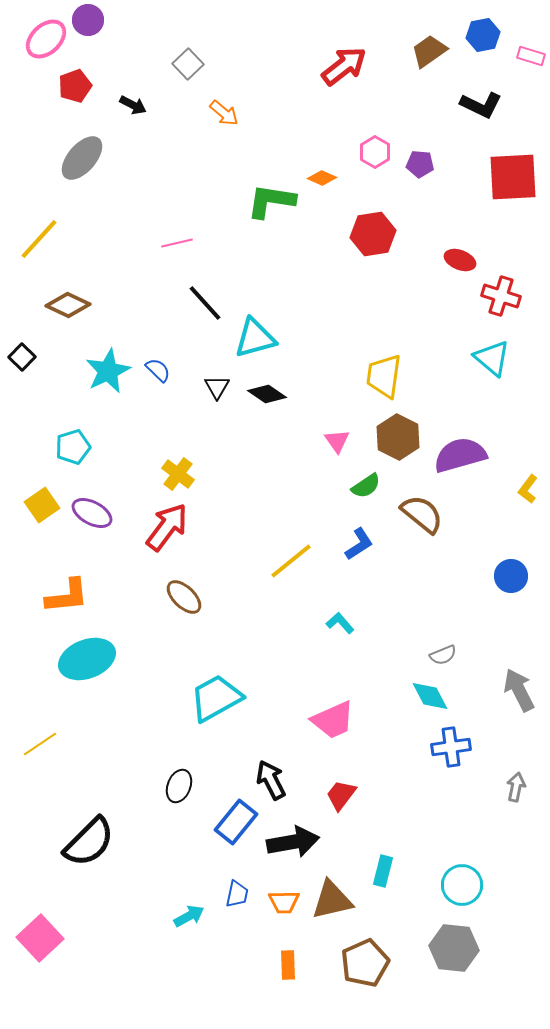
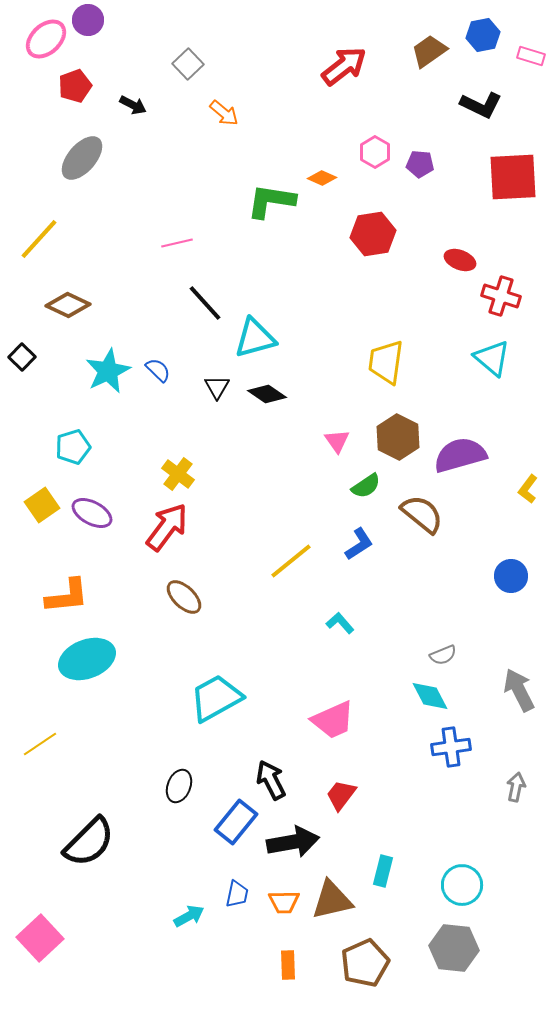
yellow trapezoid at (384, 376): moved 2 px right, 14 px up
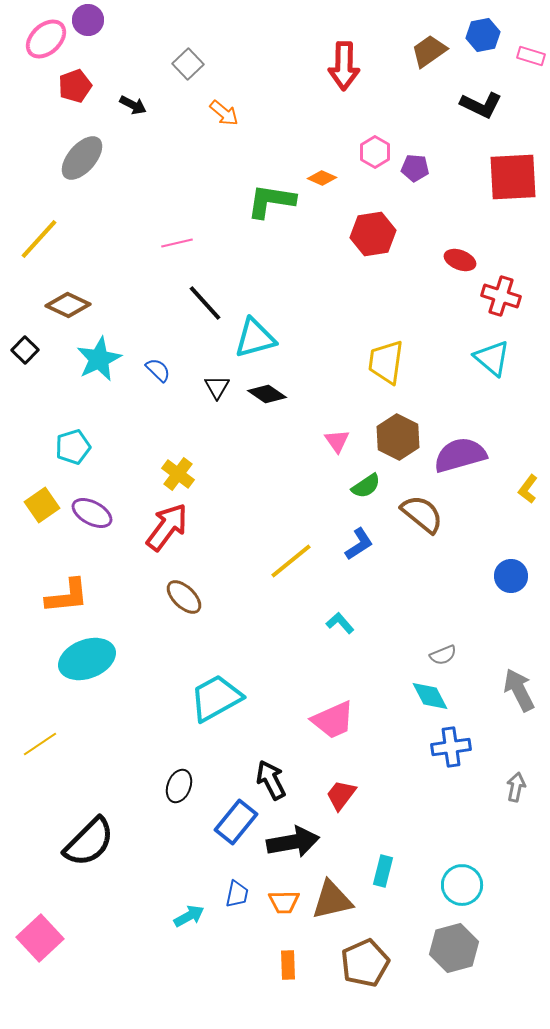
red arrow at (344, 66): rotated 129 degrees clockwise
purple pentagon at (420, 164): moved 5 px left, 4 px down
black square at (22, 357): moved 3 px right, 7 px up
cyan star at (108, 371): moved 9 px left, 12 px up
gray hexagon at (454, 948): rotated 21 degrees counterclockwise
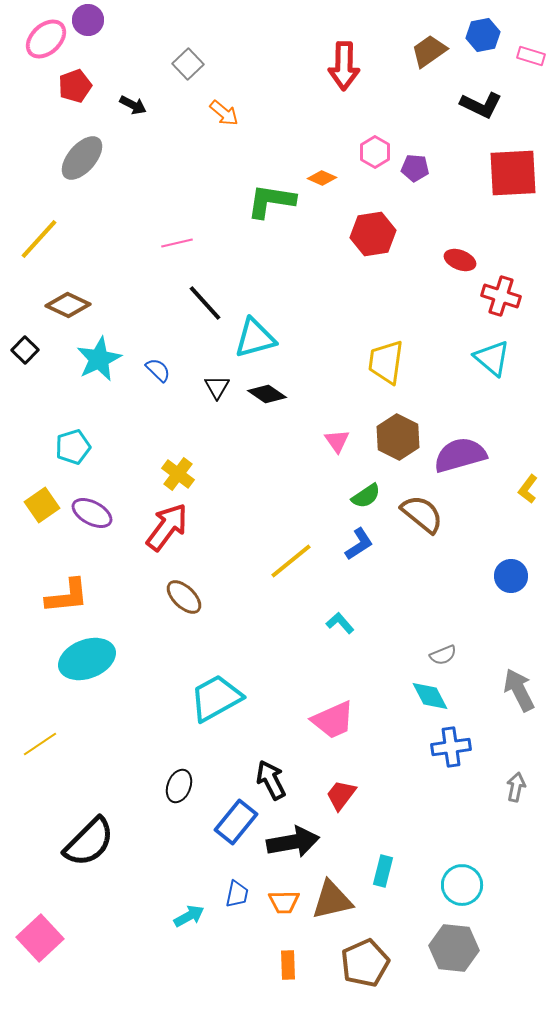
red square at (513, 177): moved 4 px up
green semicircle at (366, 486): moved 10 px down
gray hexagon at (454, 948): rotated 21 degrees clockwise
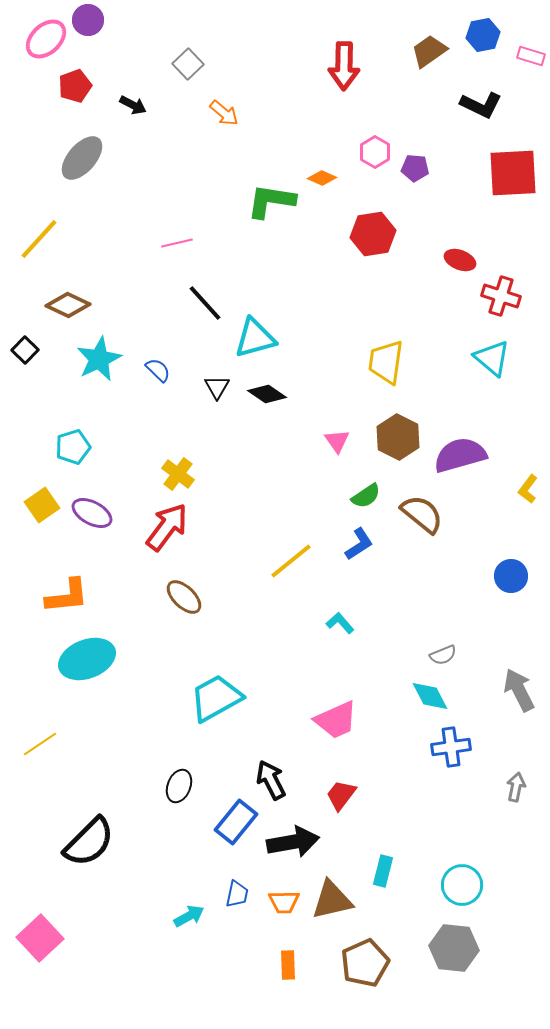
pink trapezoid at (333, 720): moved 3 px right
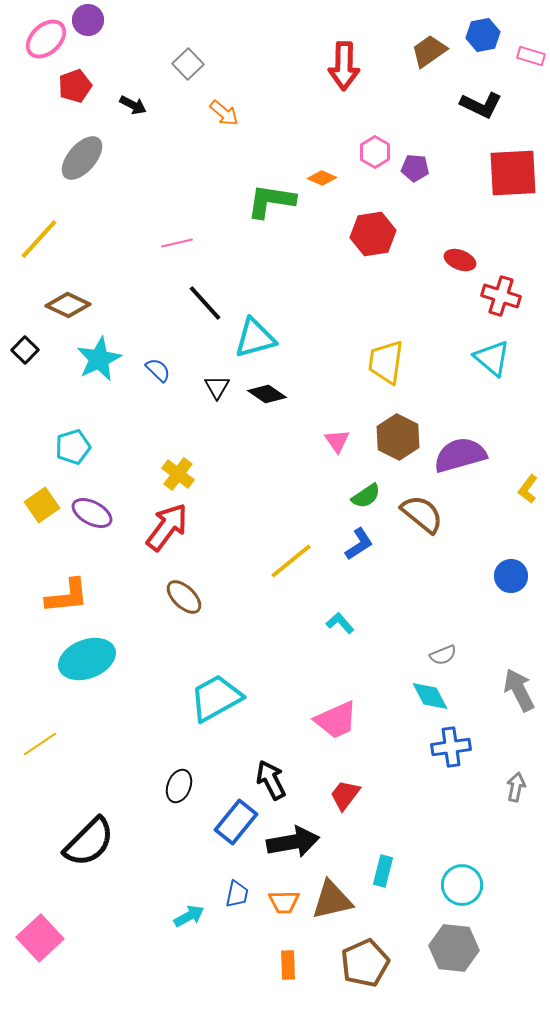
red trapezoid at (341, 795): moved 4 px right
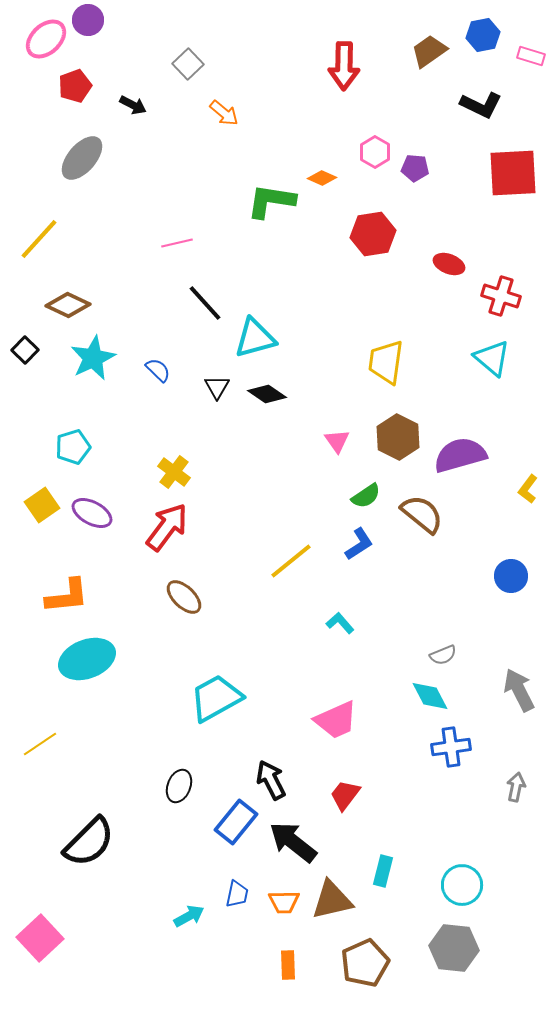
red ellipse at (460, 260): moved 11 px left, 4 px down
cyan star at (99, 359): moved 6 px left, 1 px up
yellow cross at (178, 474): moved 4 px left, 2 px up
black arrow at (293, 842): rotated 132 degrees counterclockwise
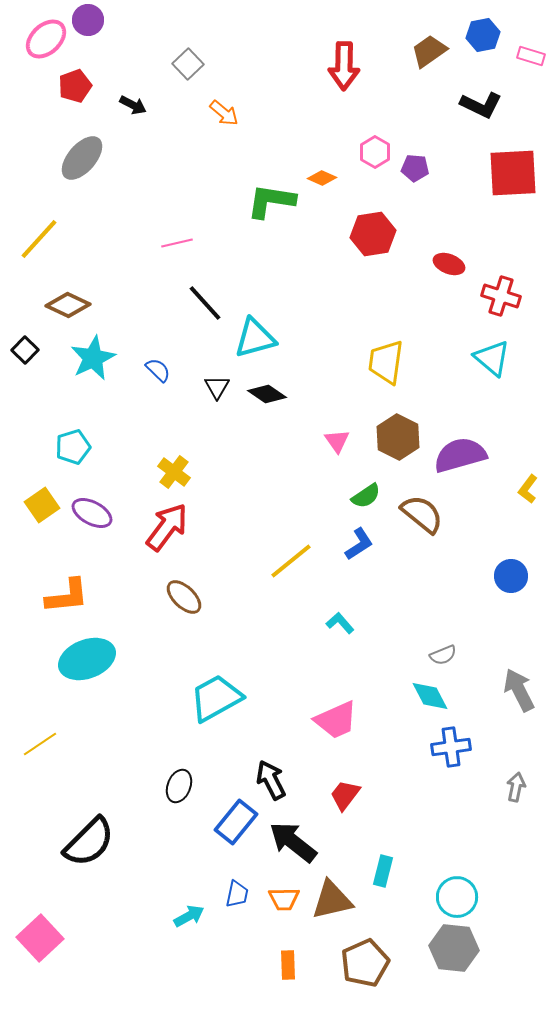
cyan circle at (462, 885): moved 5 px left, 12 px down
orange trapezoid at (284, 902): moved 3 px up
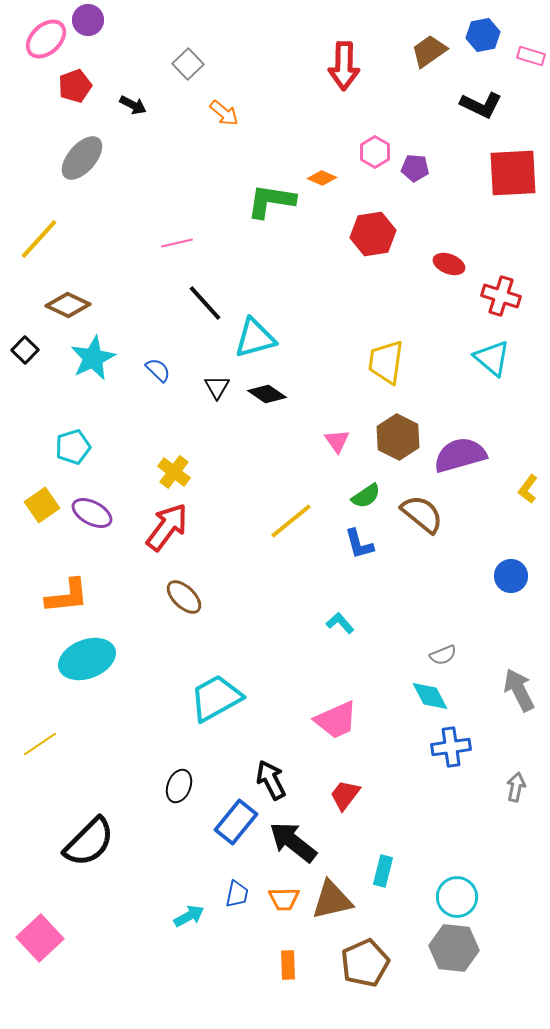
blue L-shape at (359, 544): rotated 108 degrees clockwise
yellow line at (291, 561): moved 40 px up
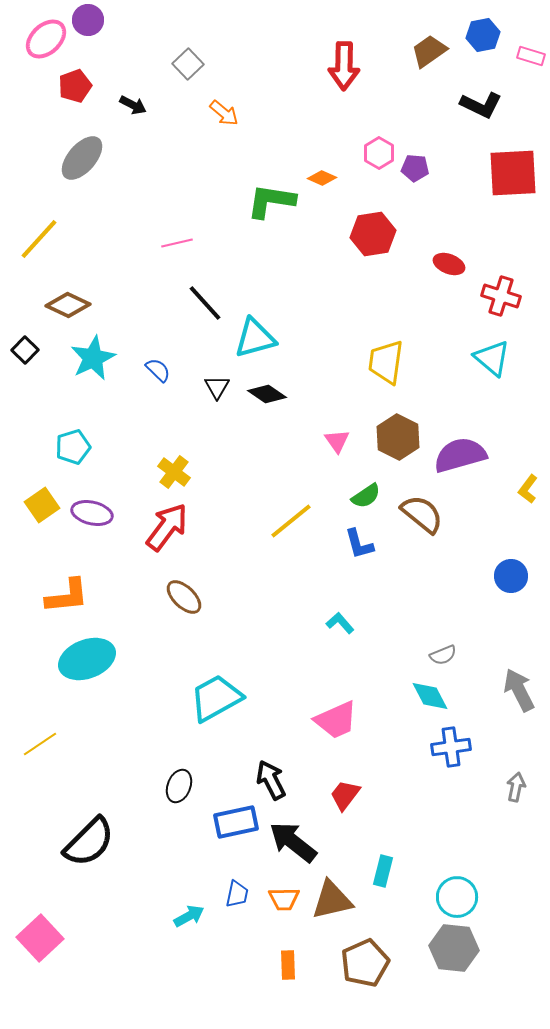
pink hexagon at (375, 152): moved 4 px right, 1 px down
purple ellipse at (92, 513): rotated 15 degrees counterclockwise
blue rectangle at (236, 822): rotated 39 degrees clockwise
